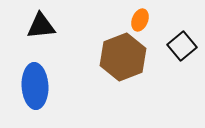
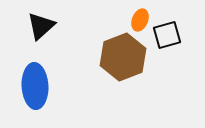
black triangle: rotated 36 degrees counterclockwise
black square: moved 15 px left, 11 px up; rotated 24 degrees clockwise
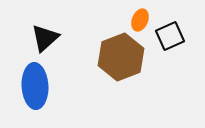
black triangle: moved 4 px right, 12 px down
black square: moved 3 px right, 1 px down; rotated 8 degrees counterclockwise
brown hexagon: moved 2 px left
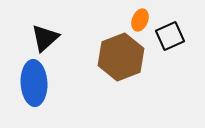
blue ellipse: moved 1 px left, 3 px up
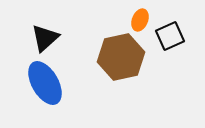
brown hexagon: rotated 9 degrees clockwise
blue ellipse: moved 11 px right; rotated 27 degrees counterclockwise
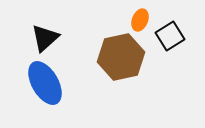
black square: rotated 8 degrees counterclockwise
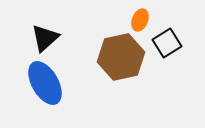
black square: moved 3 px left, 7 px down
